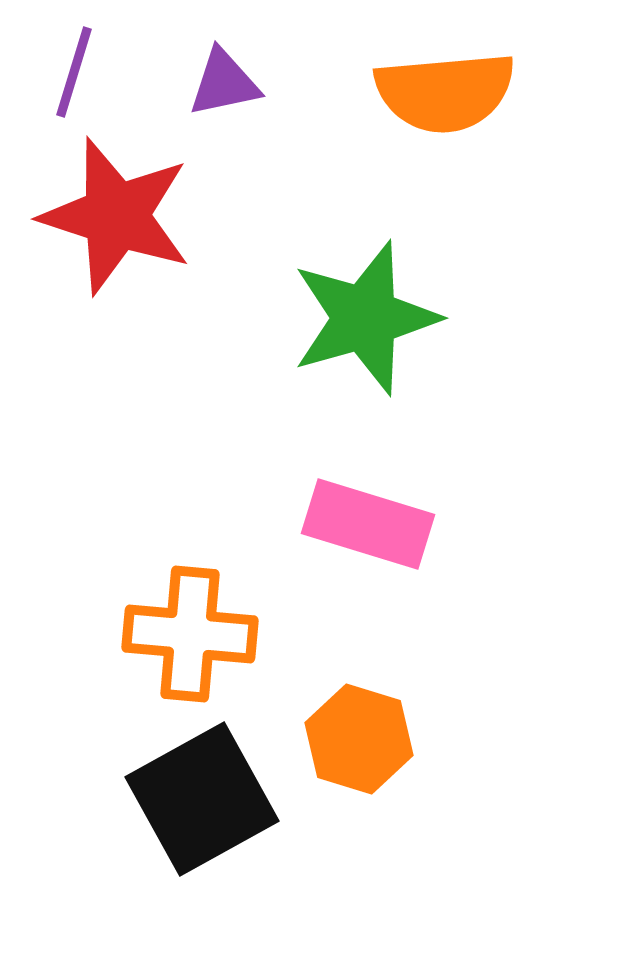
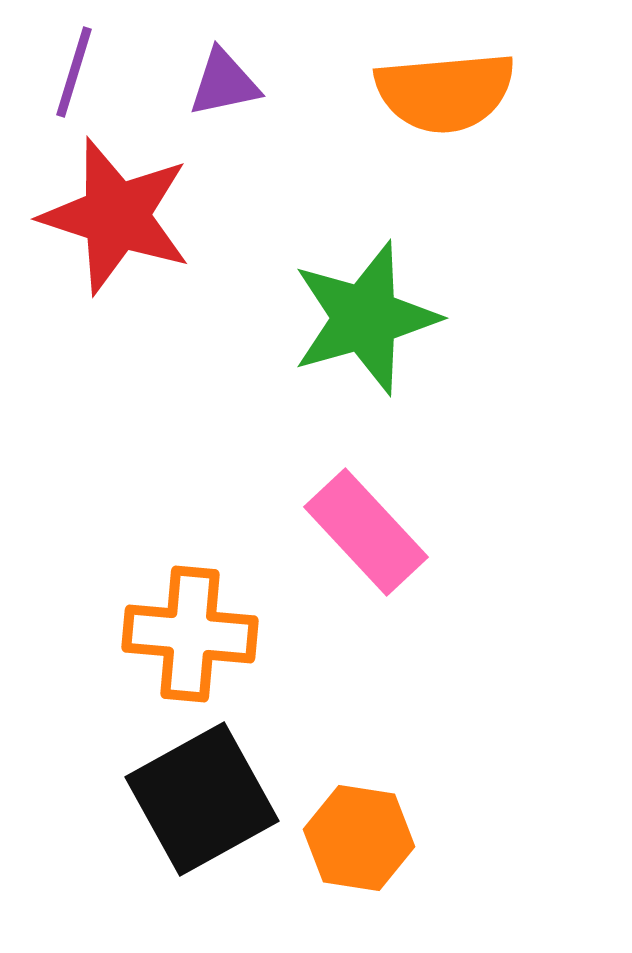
pink rectangle: moved 2 px left, 8 px down; rotated 30 degrees clockwise
orange hexagon: moved 99 px down; rotated 8 degrees counterclockwise
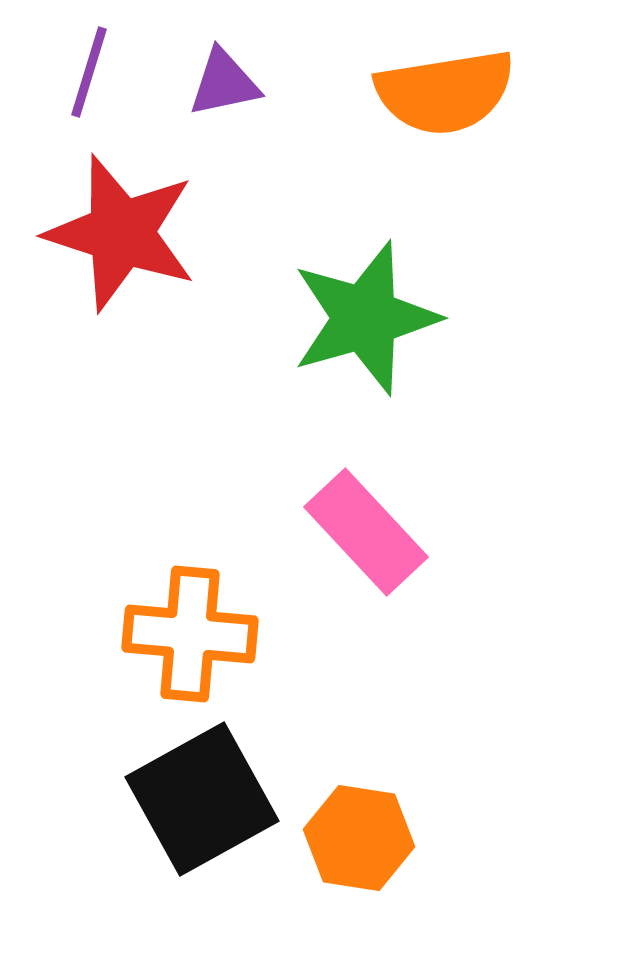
purple line: moved 15 px right
orange semicircle: rotated 4 degrees counterclockwise
red star: moved 5 px right, 17 px down
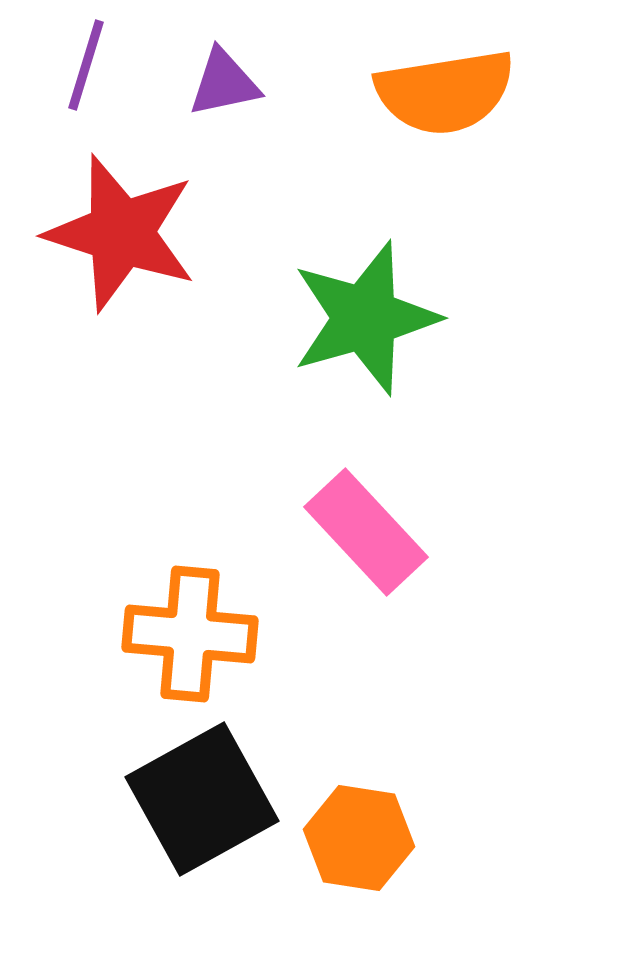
purple line: moved 3 px left, 7 px up
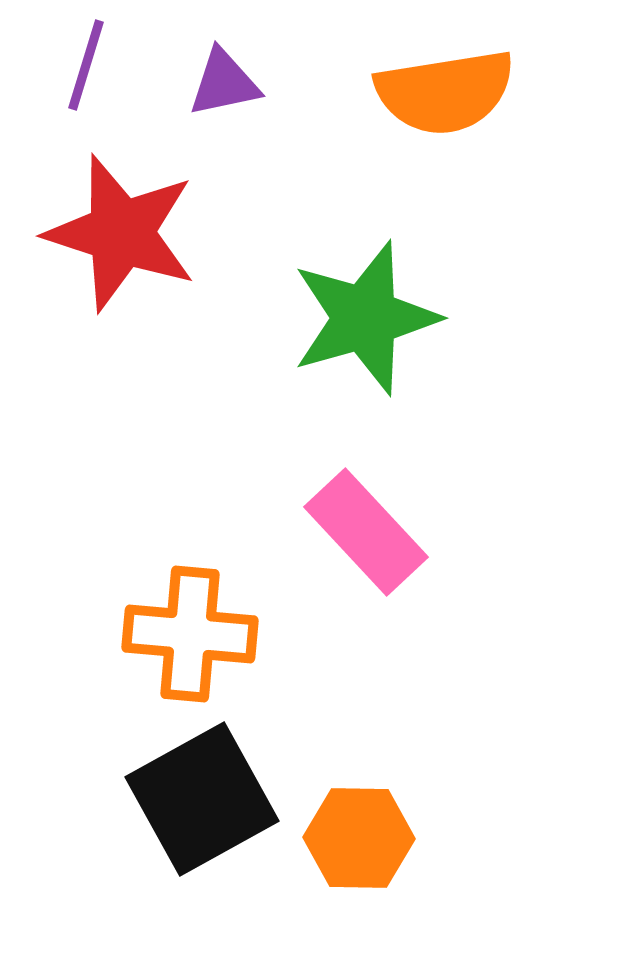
orange hexagon: rotated 8 degrees counterclockwise
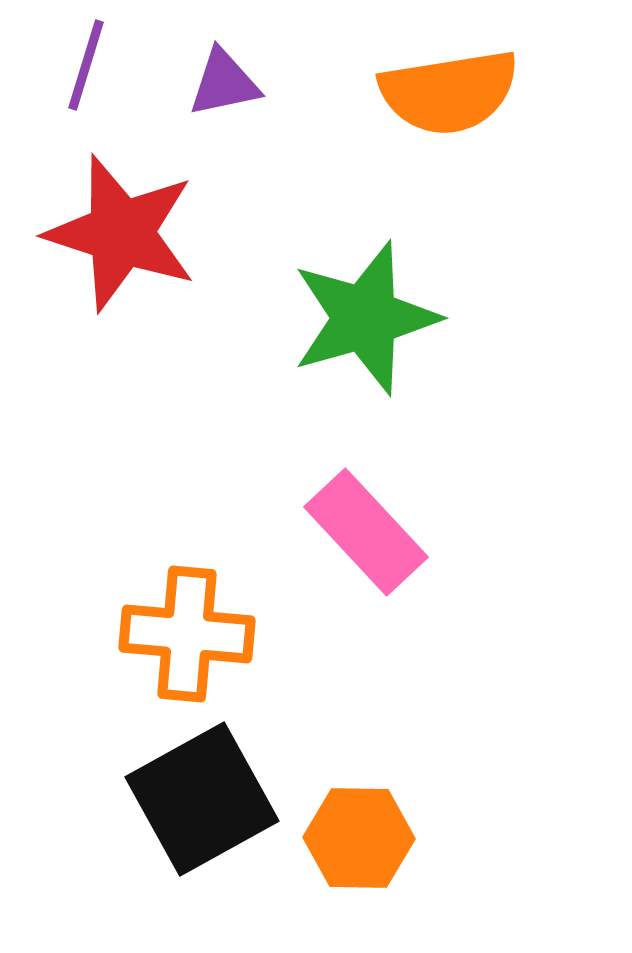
orange semicircle: moved 4 px right
orange cross: moved 3 px left
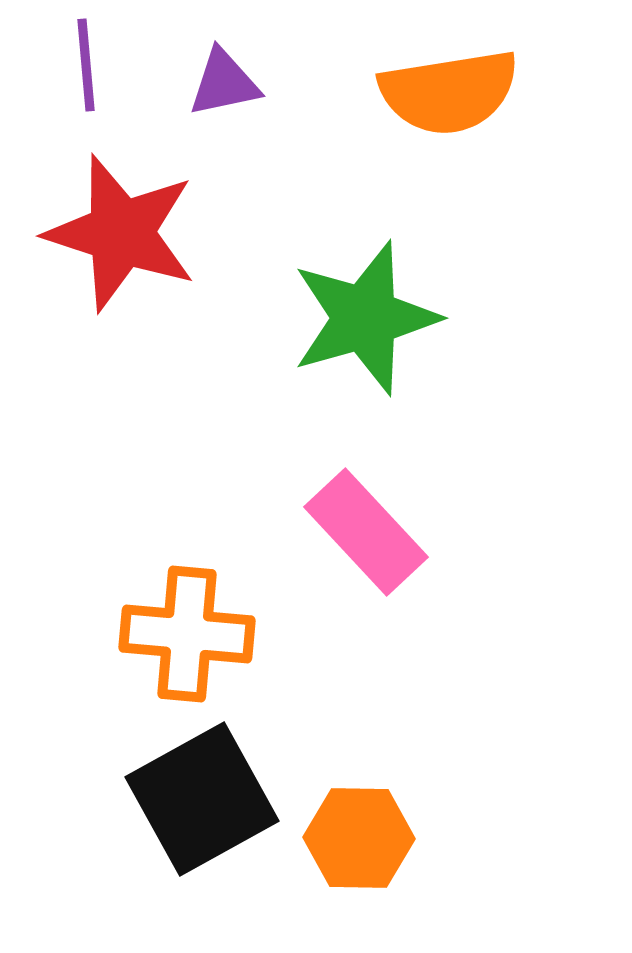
purple line: rotated 22 degrees counterclockwise
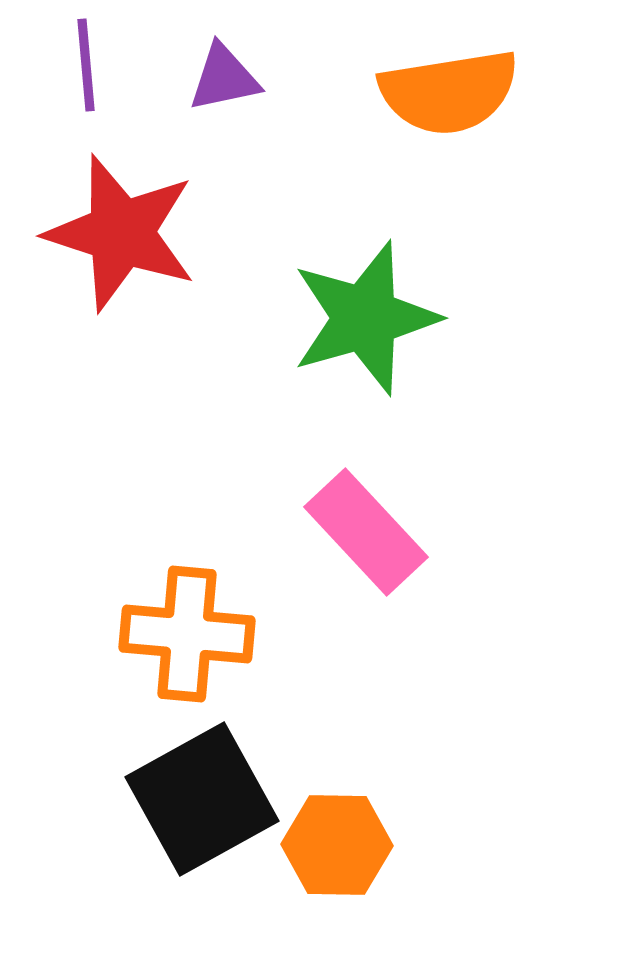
purple triangle: moved 5 px up
orange hexagon: moved 22 px left, 7 px down
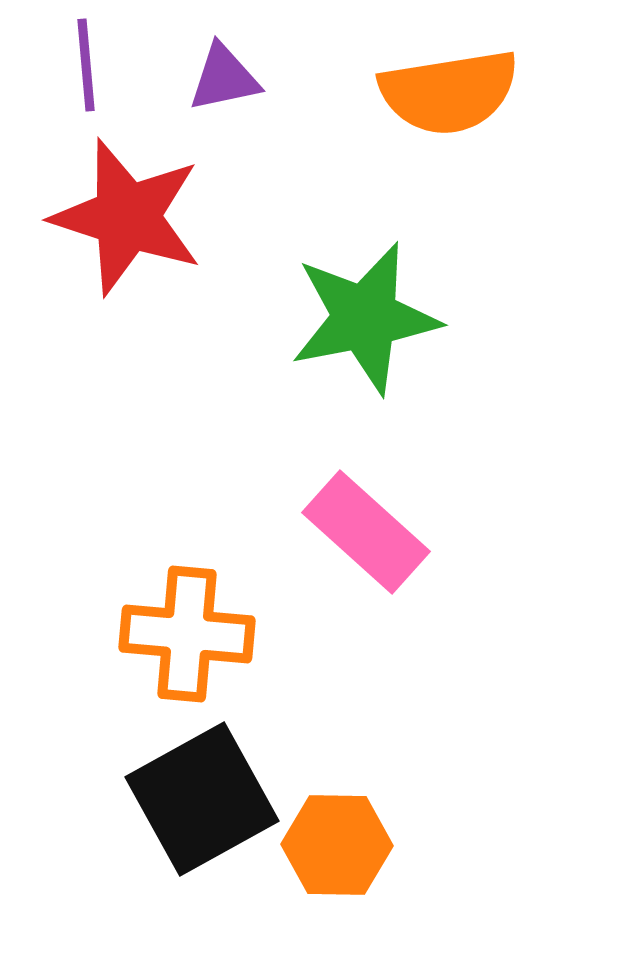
red star: moved 6 px right, 16 px up
green star: rotated 5 degrees clockwise
pink rectangle: rotated 5 degrees counterclockwise
